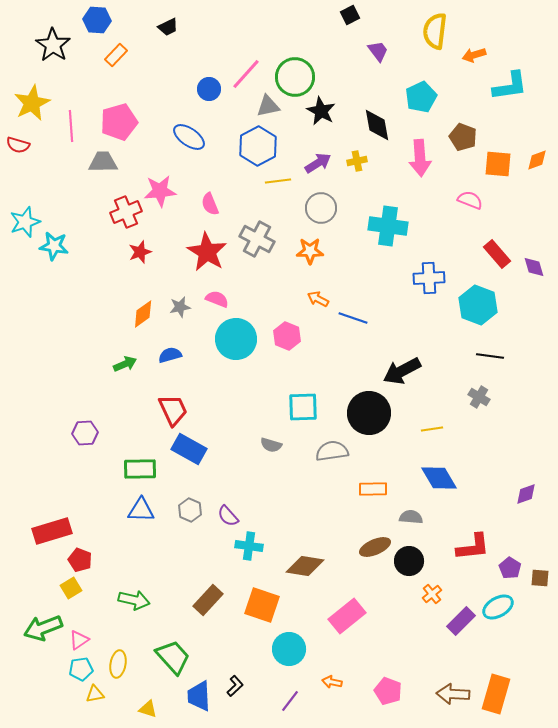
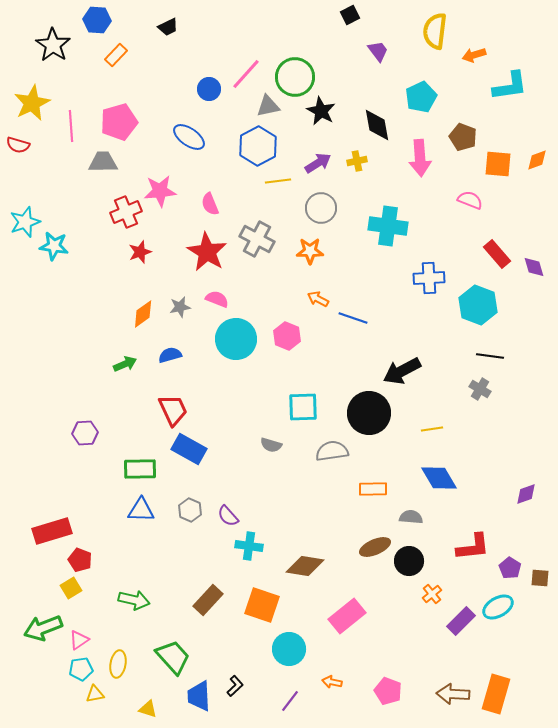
gray cross at (479, 397): moved 1 px right, 8 px up
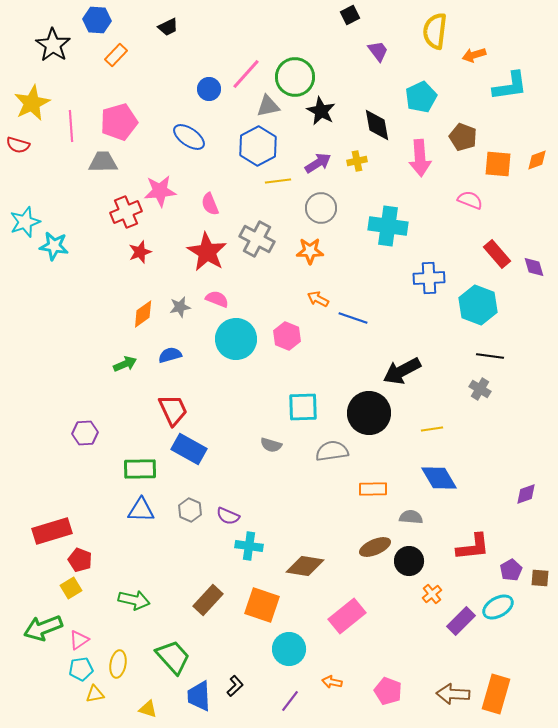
purple semicircle at (228, 516): rotated 25 degrees counterclockwise
purple pentagon at (510, 568): moved 1 px right, 2 px down; rotated 10 degrees clockwise
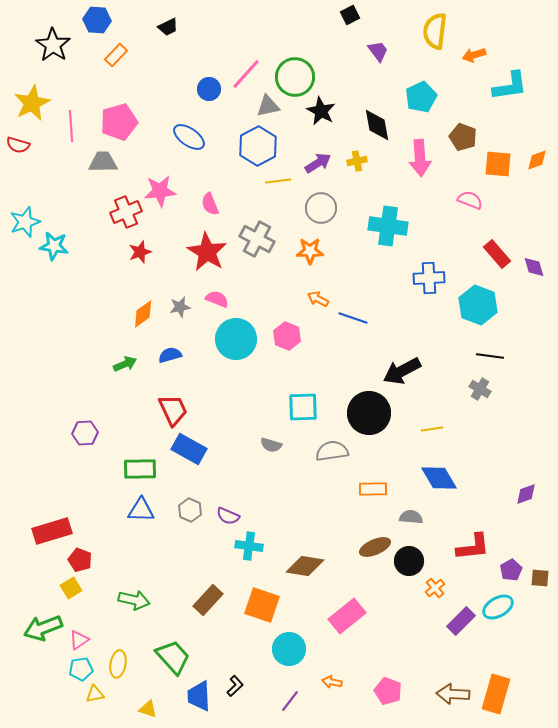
orange cross at (432, 594): moved 3 px right, 6 px up
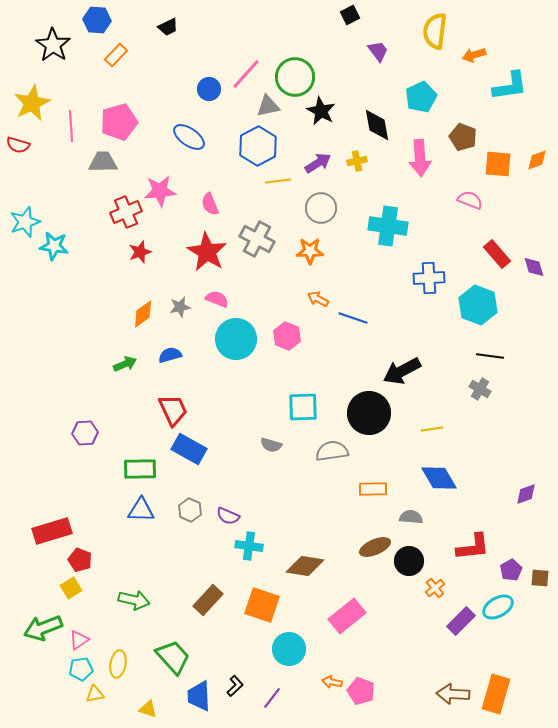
pink pentagon at (388, 691): moved 27 px left
purple line at (290, 701): moved 18 px left, 3 px up
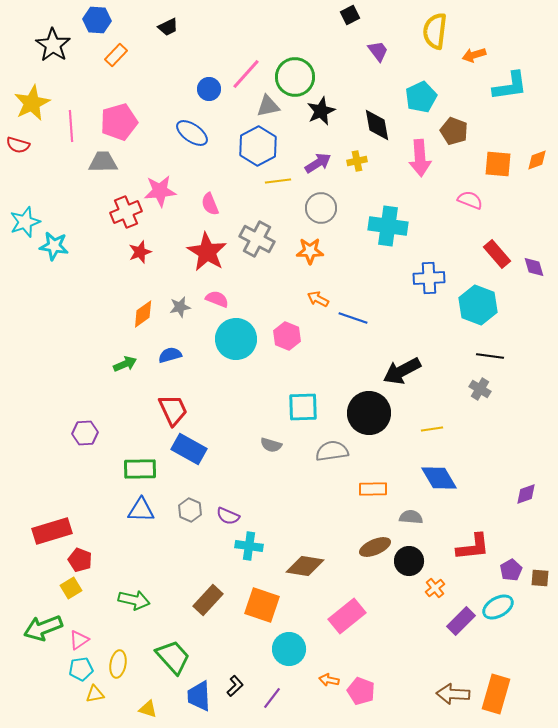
black star at (321, 111): rotated 20 degrees clockwise
blue ellipse at (189, 137): moved 3 px right, 4 px up
brown pentagon at (463, 137): moved 9 px left, 6 px up
orange arrow at (332, 682): moved 3 px left, 2 px up
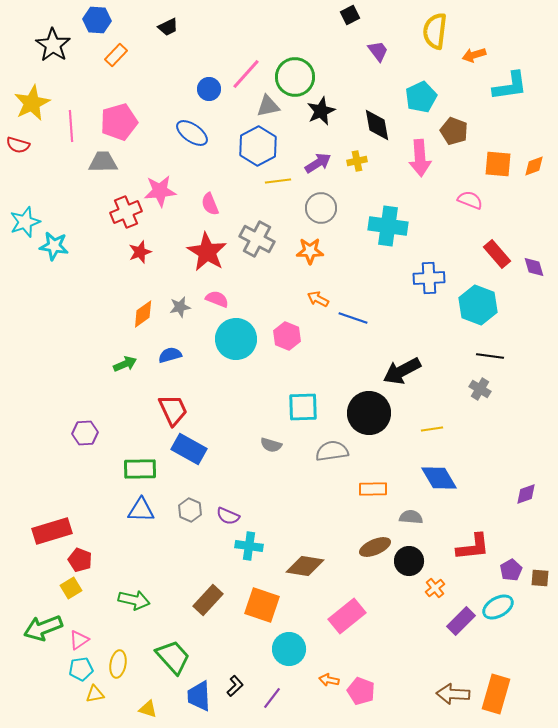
orange diamond at (537, 160): moved 3 px left, 6 px down
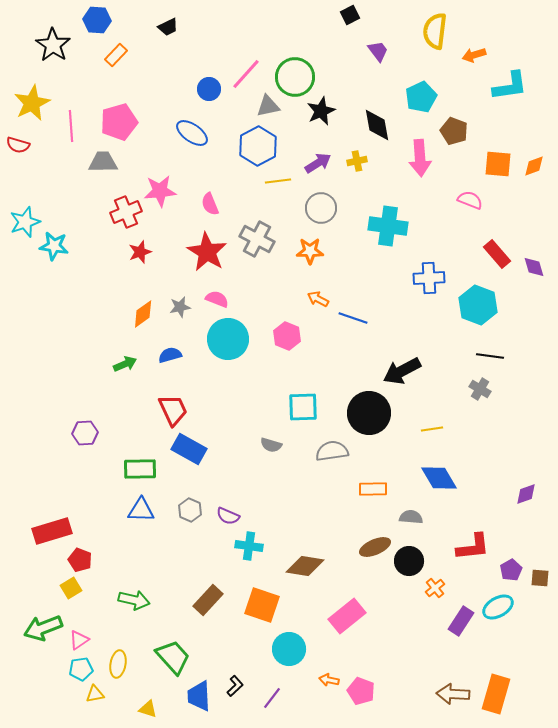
cyan circle at (236, 339): moved 8 px left
purple rectangle at (461, 621): rotated 12 degrees counterclockwise
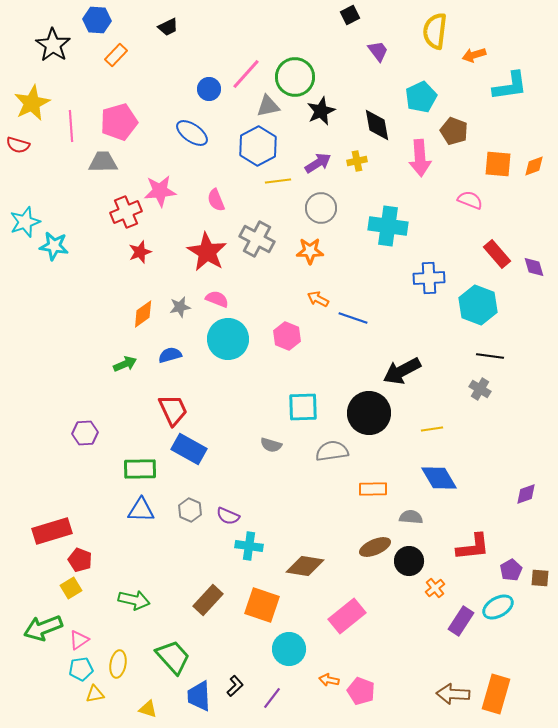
pink semicircle at (210, 204): moved 6 px right, 4 px up
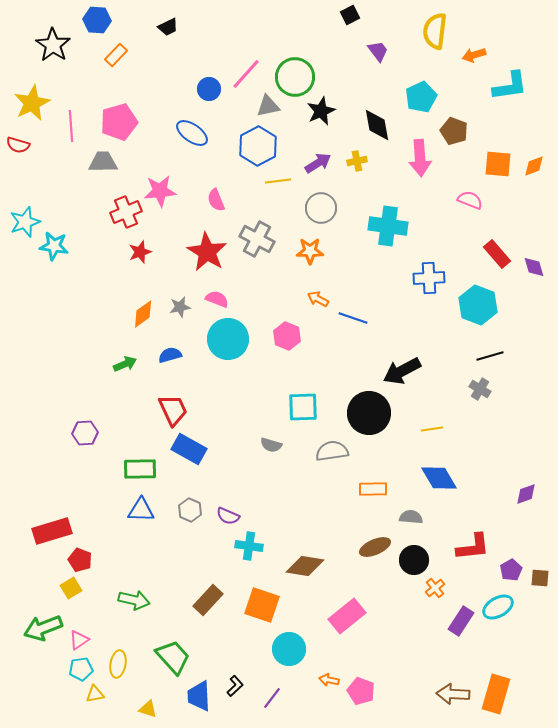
black line at (490, 356): rotated 24 degrees counterclockwise
black circle at (409, 561): moved 5 px right, 1 px up
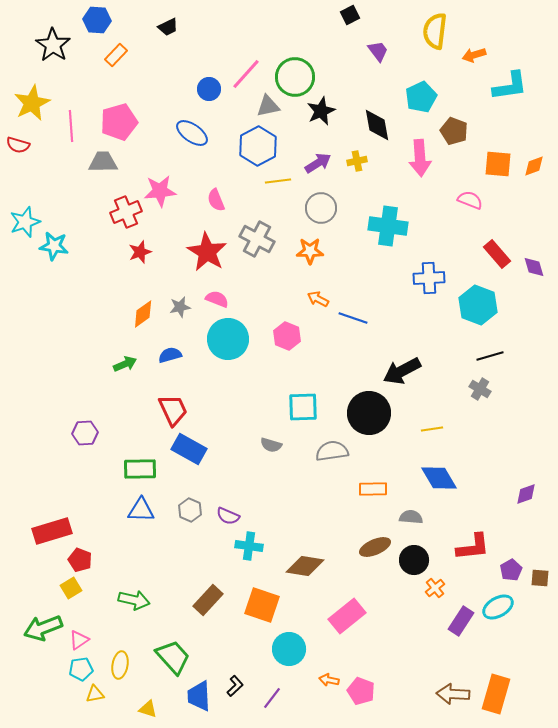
yellow ellipse at (118, 664): moved 2 px right, 1 px down
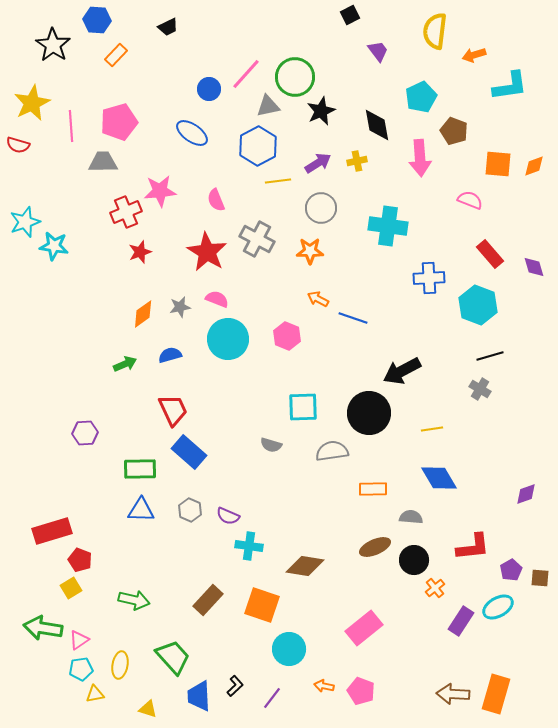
red rectangle at (497, 254): moved 7 px left
blue rectangle at (189, 449): moved 3 px down; rotated 12 degrees clockwise
pink rectangle at (347, 616): moved 17 px right, 12 px down
green arrow at (43, 628): rotated 30 degrees clockwise
orange arrow at (329, 680): moved 5 px left, 6 px down
